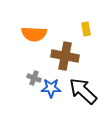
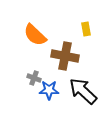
orange semicircle: moved 1 px right, 1 px down; rotated 40 degrees clockwise
blue star: moved 2 px left, 2 px down
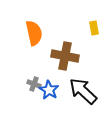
yellow rectangle: moved 8 px right, 1 px up
orange semicircle: moved 1 px left, 2 px up; rotated 145 degrees counterclockwise
gray cross: moved 6 px down
blue star: rotated 30 degrees clockwise
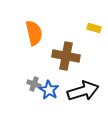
yellow rectangle: rotated 64 degrees counterclockwise
brown cross: moved 1 px right
black arrow: rotated 120 degrees clockwise
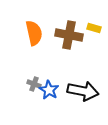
brown cross: moved 3 px right, 21 px up
black arrow: rotated 28 degrees clockwise
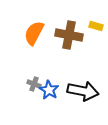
yellow rectangle: moved 2 px right, 2 px up
orange semicircle: rotated 140 degrees counterclockwise
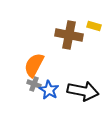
yellow rectangle: moved 2 px left
orange semicircle: moved 32 px down
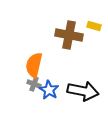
orange semicircle: rotated 15 degrees counterclockwise
